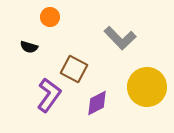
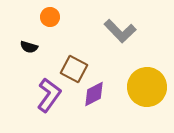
gray L-shape: moved 7 px up
purple diamond: moved 3 px left, 9 px up
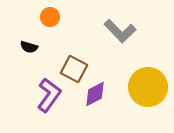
yellow circle: moved 1 px right
purple diamond: moved 1 px right
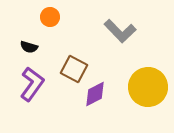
purple L-shape: moved 17 px left, 11 px up
